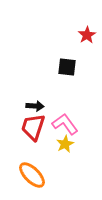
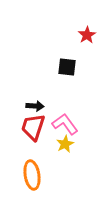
orange ellipse: rotated 36 degrees clockwise
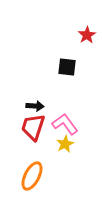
orange ellipse: moved 1 px down; rotated 36 degrees clockwise
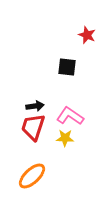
red star: rotated 18 degrees counterclockwise
black arrow: rotated 12 degrees counterclockwise
pink L-shape: moved 5 px right, 8 px up; rotated 20 degrees counterclockwise
yellow star: moved 6 px up; rotated 30 degrees clockwise
orange ellipse: rotated 20 degrees clockwise
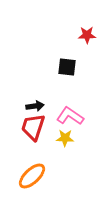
red star: rotated 24 degrees counterclockwise
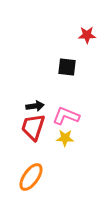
pink L-shape: moved 4 px left; rotated 12 degrees counterclockwise
orange ellipse: moved 1 px left, 1 px down; rotated 12 degrees counterclockwise
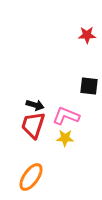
black square: moved 22 px right, 19 px down
black arrow: moved 1 px up; rotated 24 degrees clockwise
red trapezoid: moved 2 px up
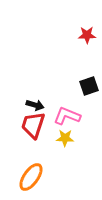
black square: rotated 24 degrees counterclockwise
pink L-shape: moved 1 px right
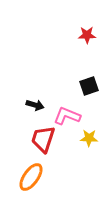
red trapezoid: moved 10 px right, 14 px down
yellow star: moved 24 px right
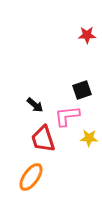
black square: moved 7 px left, 4 px down
black arrow: rotated 24 degrees clockwise
pink L-shape: rotated 28 degrees counterclockwise
red trapezoid: rotated 36 degrees counterclockwise
